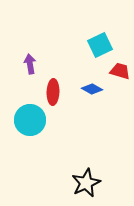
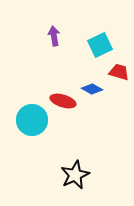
purple arrow: moved 24 px right, 28 px up
red trapezoid: moved 1 px left, 1 px down
red ellipse: moved 10 px right, 9 px down; rotated 75 degrees counterclockwise
cyan circle: moved 2 px right
black star: moved 11 px left, 8 px up
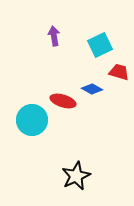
black star: moved 1 px right, 1 px down
